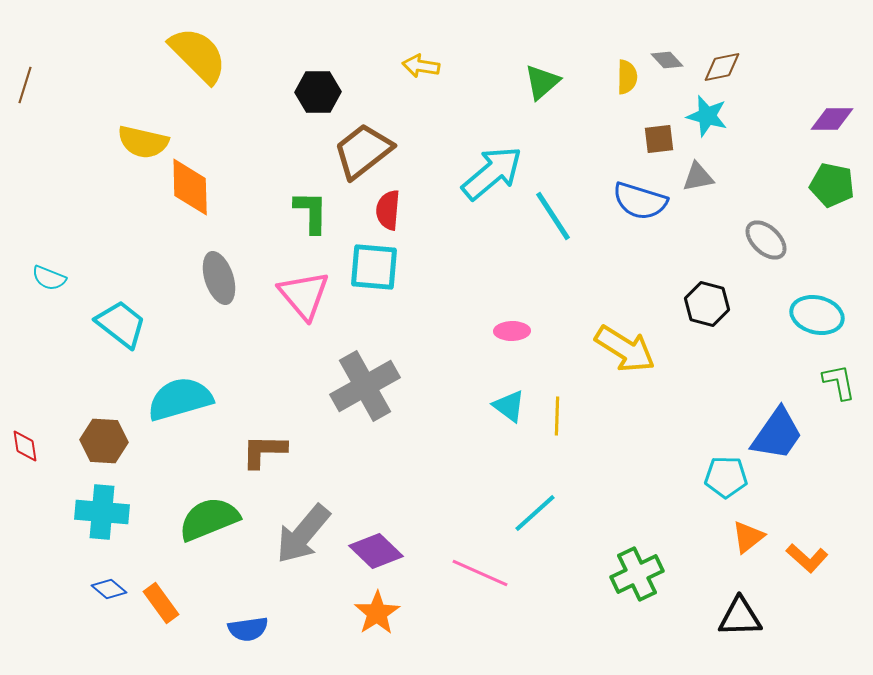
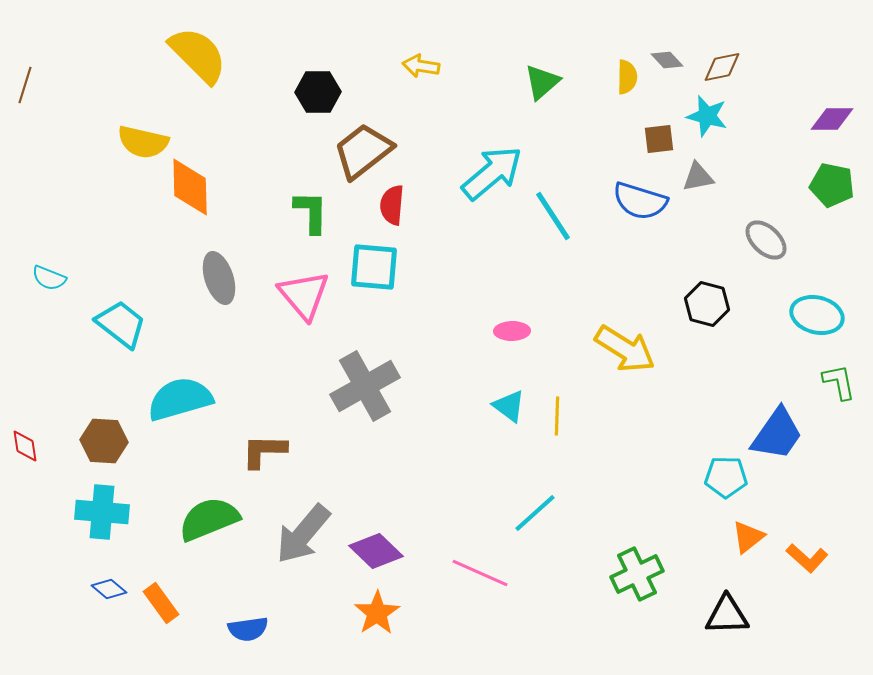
red semicircle at (388, 210): moved 4 px right, 5 px up
black triangle at (740, 617): moved 13 px left, 2 px up
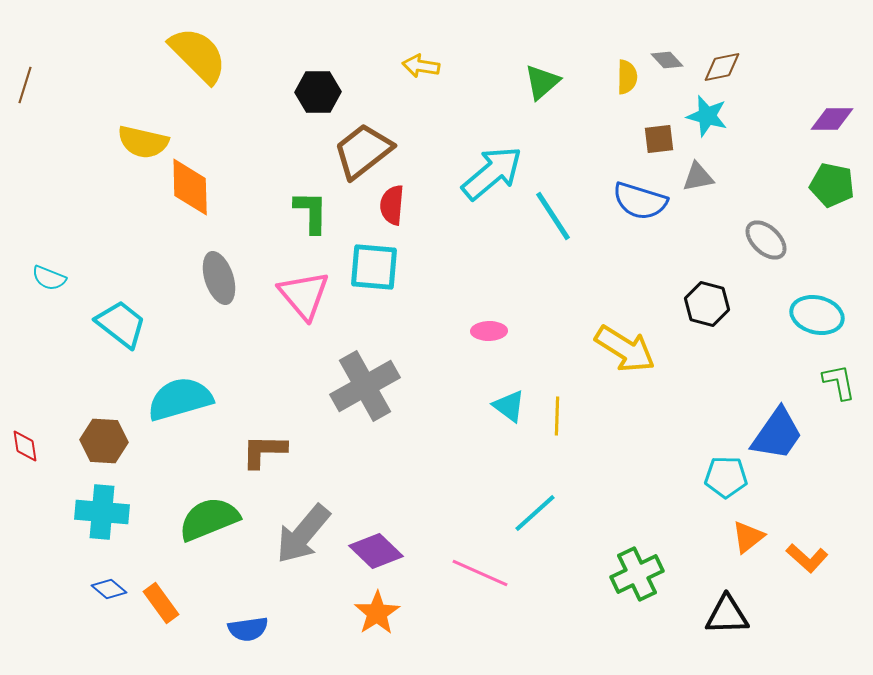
pink ellipse at (512, 331): moved 23 px left
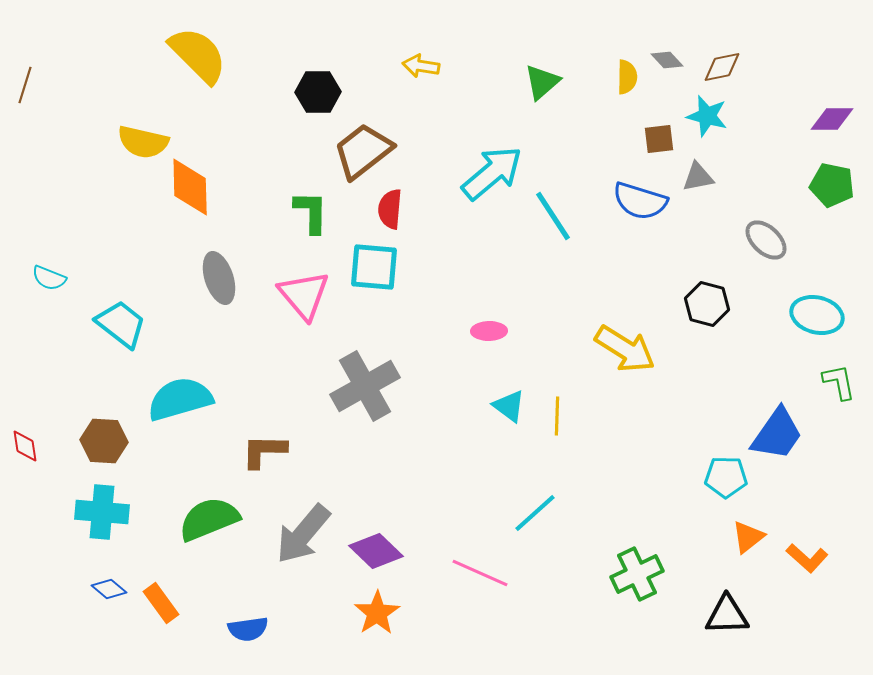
red semicircle at (392, 205): moved 2 px left, 4 px down
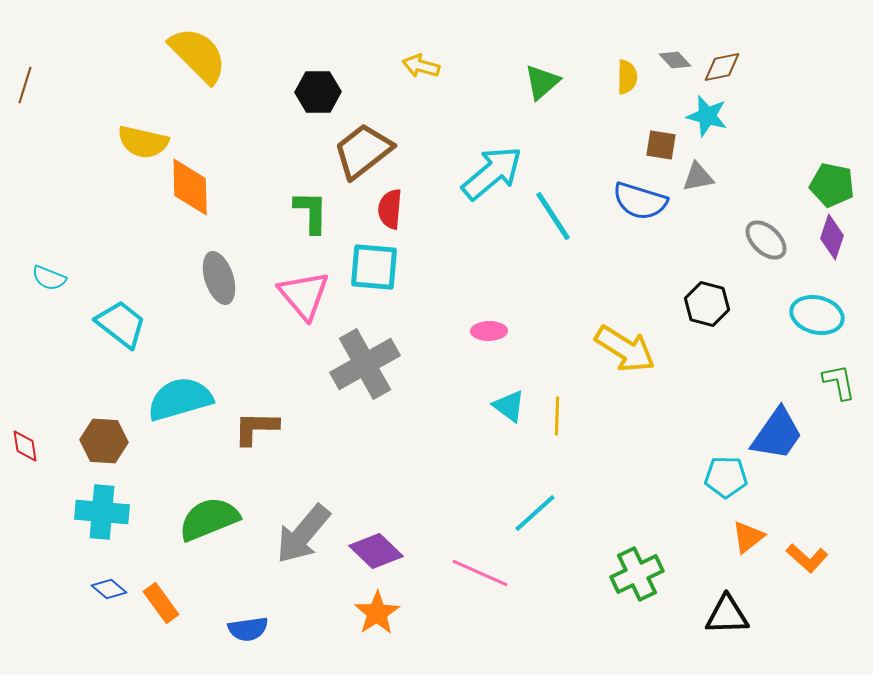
gray diamond at (667, 60): moved 8 px right
yellow arrow at (421, 66): rotated 6 degrees clockwise
purple diamond at (832, 119): moved 118 px down; rotated 72 degrees counterclockwise
brown square at (659, 139): moved 2 px right, 6 px down; rotated 16 degrees clockwise
gray cross at (365, 386): moved 22 px up
brown L-shape at (264, 451): moved 8 px left, 23 px up
